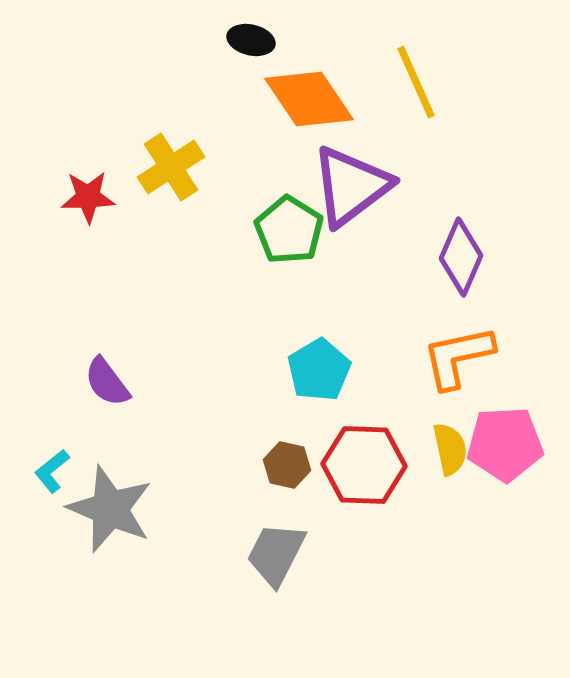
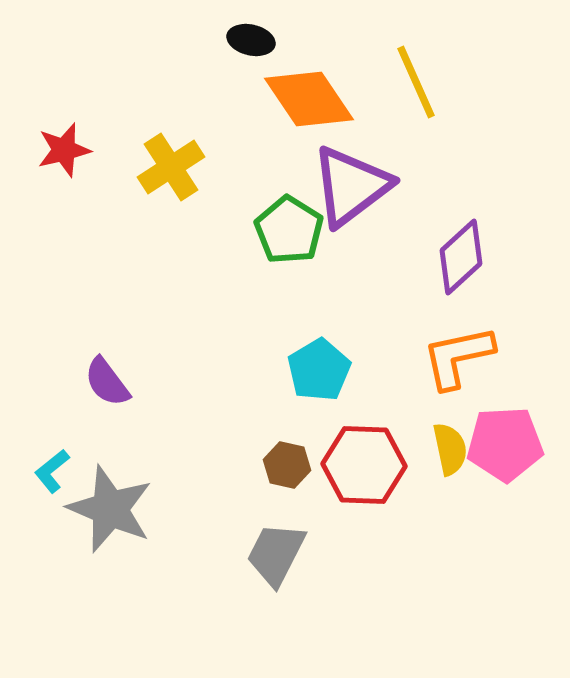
red star: moved 24 px left, 47 px up; rotated 12 degrees counterclockwise
purple diamond: rotated 24 degrees clockwise
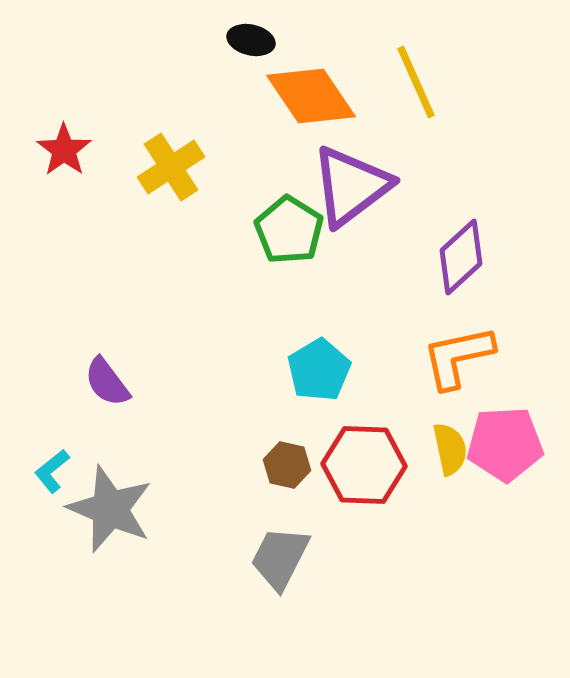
orange diamond: moved 2 px right, 3 px up
red star: rotated 22 degrees counterclockwise
gray trapezoid: moved 4 px right, 4 px down
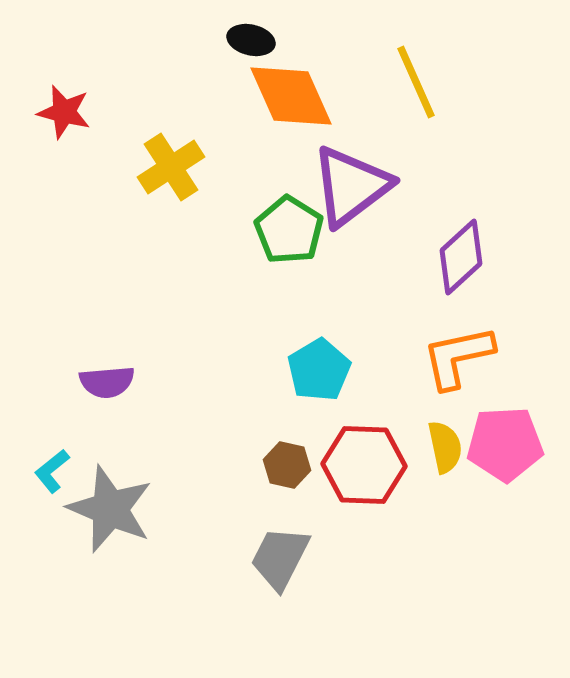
orange diamond: moved 20 px left; rotated 10 degrees clockwise
red star: moved 38 px up; rotated 22 degrees counterclockwise
purple semicircle: rotated 58 degrees counterclockwise
yellow semicircle: moved 5 px left, 2 px up
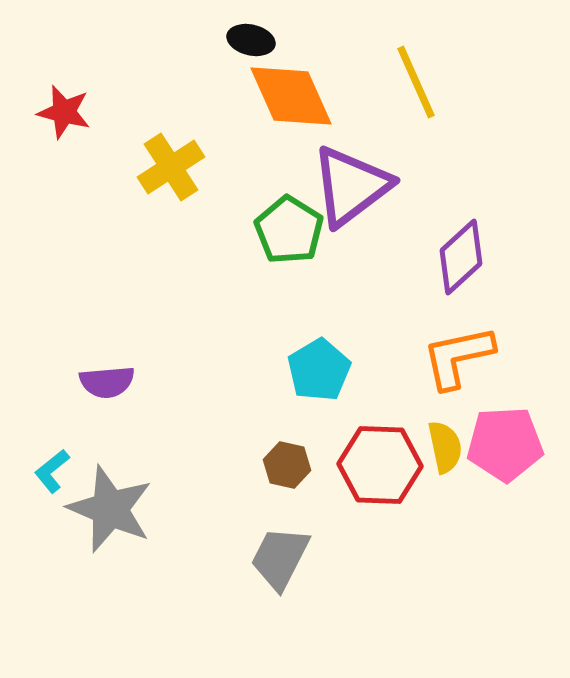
red hexagon: moved 16 px right
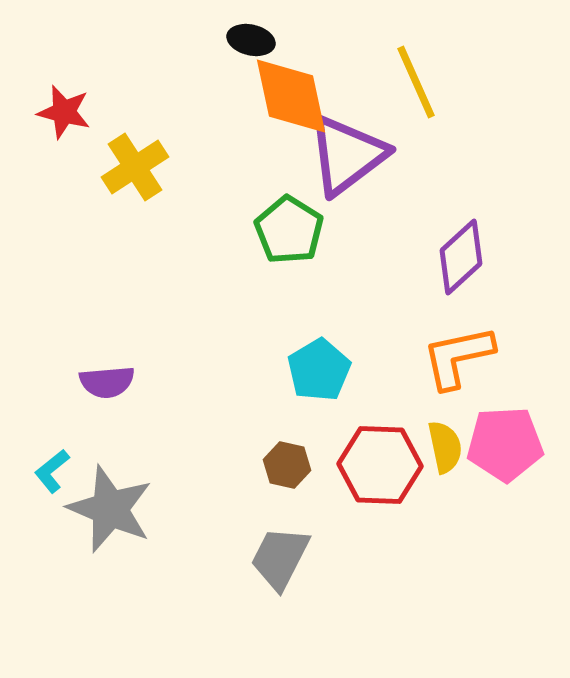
orange diamond: rotated 12 degrees clockwise
yellow cross: moved 36 px left
purple triangle: moved 4 px left, 31 px up
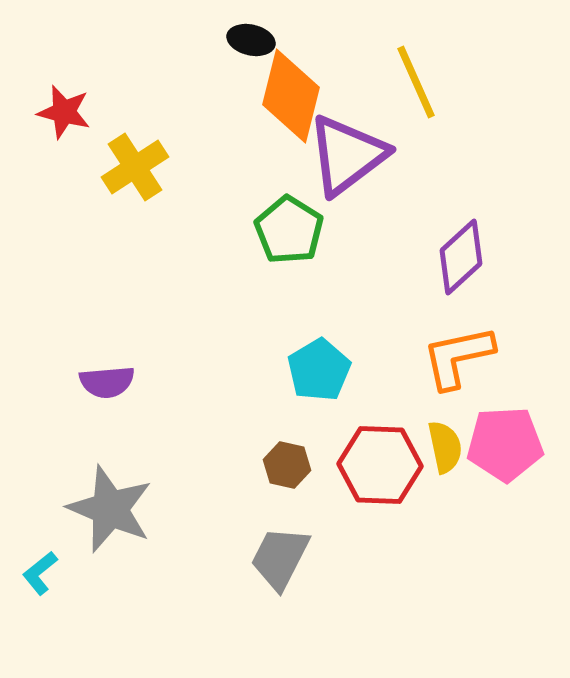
orange diamond: rotated 26 degrees clockwise
cyan L-shape: moved 12 px left, 102 px down
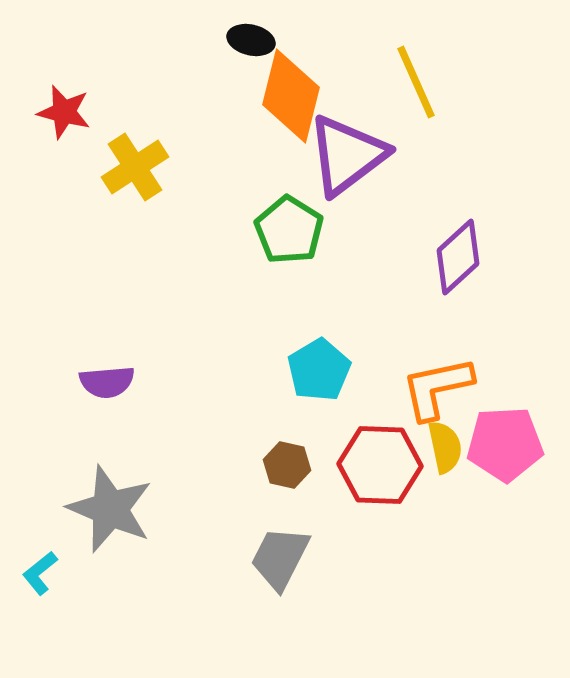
purple diamond: moved 3 px left
orange L-shape: moved 21 px left, 31 px down
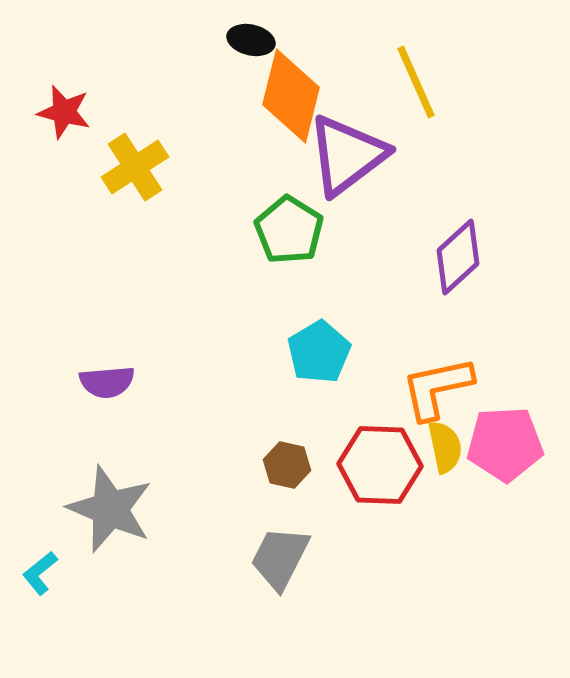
cyan pentagon: moved 18 px up
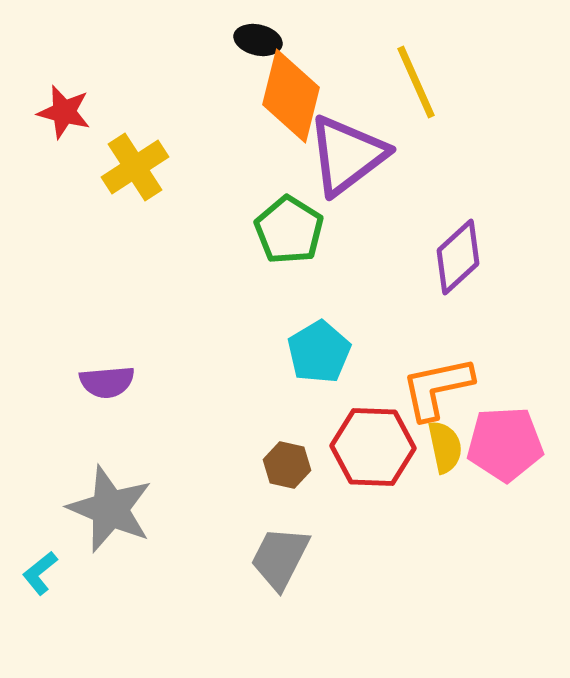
black ellipse: moved 7 px right
red hexagon: moved 7 px left, 18 px up
